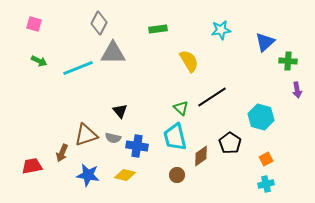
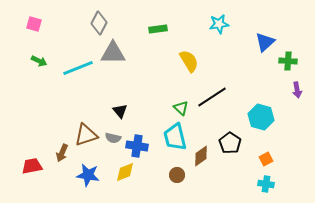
cyan star: moved 2 px left, 6 px up
yellow diamond: moved 3 px up; rotated 35 degrees counterclockwise
cyan cross: rotated 21 degrees clockwise
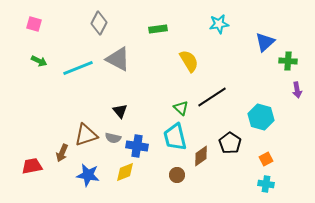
gray triangle: moved 5 px right, 6 px down; rotated 28 degrees clockwise
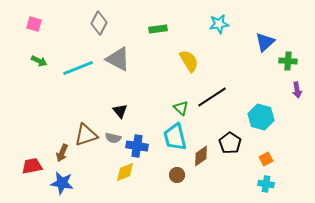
blue star: moved 26 px left, 8 px down
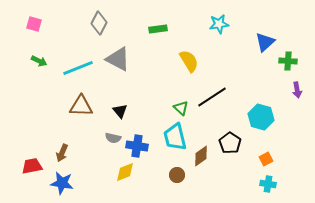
brown triangle: moved 5 px left, 29 px up; rotated 20 degrees clockwise
cyan cross: moved 2 px right
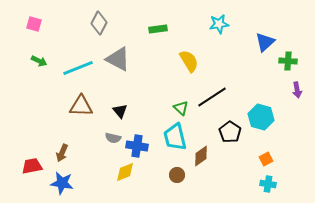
black pentagon: moved 11 px up
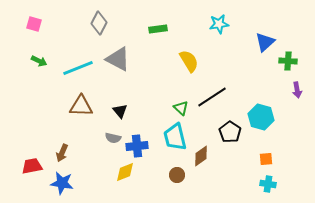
blue cross: rotated 15 degrees counterclockwise
orange square: rotated 24 degrees clockwise
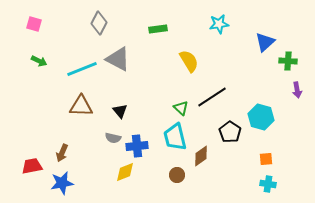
cyan line: moved 4 px right, 1 px down
blue star: rotated 20 degrees counterclockwise
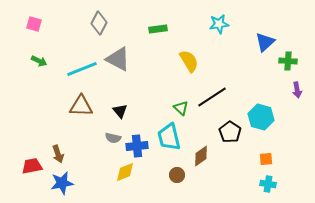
cyan trapezoid: moved 6 px left
brown arrow: moved 4 px left, 1 px down; rotated 42 degrees counterclockwise
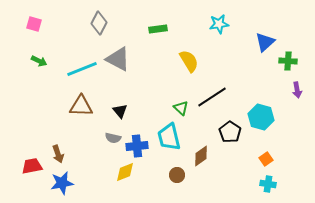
orange square: rotated 32 degrees counterclockwise
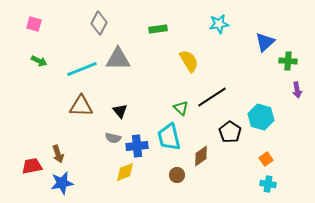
gray triangle: rotated 28 degrees counterclockwise
